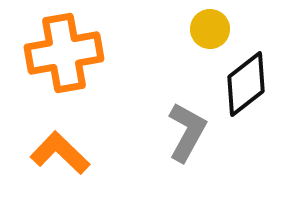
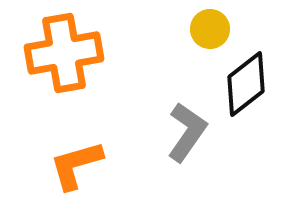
gray L-shape: rotated 6 degrees clockwise
orange L-shape: moved 16 px right, 12 px down; rotated 60 degrees counterclockwise
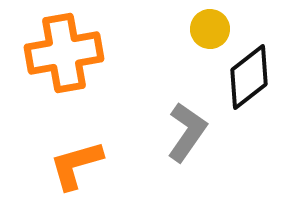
black diamond: moved 3 px right, 7 px up
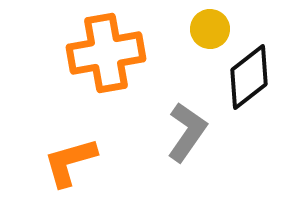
orange cross: moved 42 px right
orange L-shape: moved 6 px left, 3 px up
